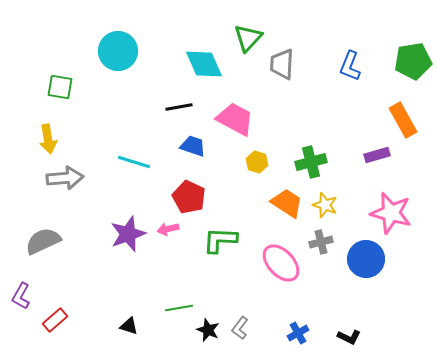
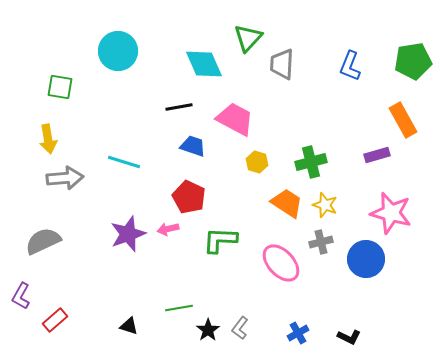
cyan line: moved 10 px left
black star: rotated 15 degrees clockwise
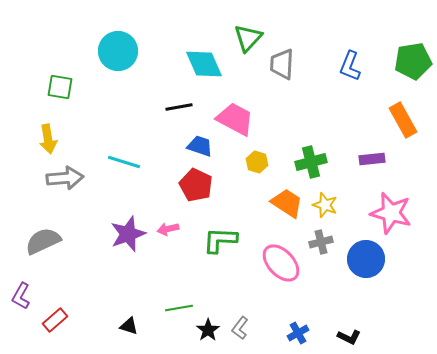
blue trapezoid: moved 7 px right
purple rectangle: moved 5 px left, 4 px down; rotated 10 degrees clockwise
red pentagon: moved 7 px right, 12 px up
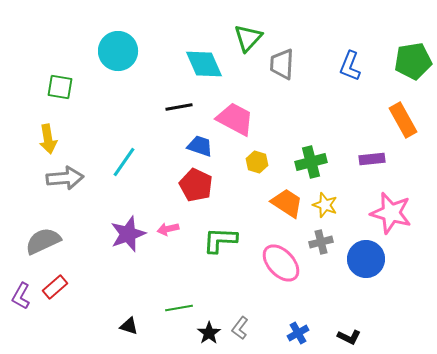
cyan line: rotated 72 degrees counterclockwise
red rectangle: moved 33 px up
black star: moved 1 px right, 3 px down
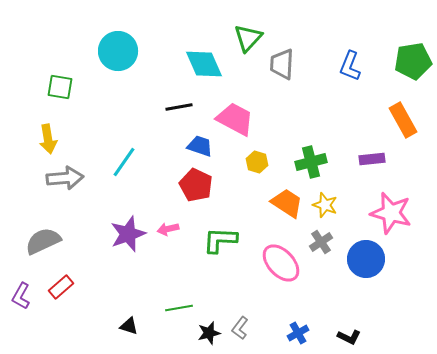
gray cross: rotated 20 degrees counterclockwise
red rectangle: moved 6 px right
black star: rotated 20 degrees clockwise
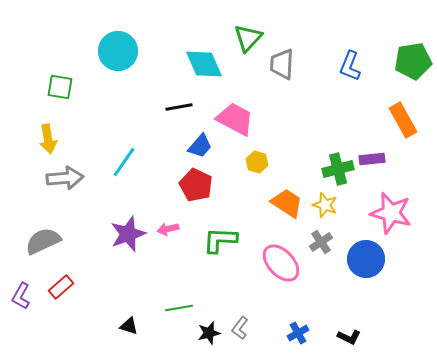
blue trapezoid: rotated 112 degrees clockwise
green cross: moved 27 px right, 7 px down
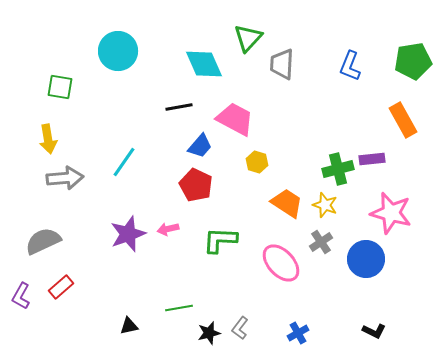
black triangle: rotated 30 degrees counterclockwise
black L-shape: moved 25 px right, 6 px up
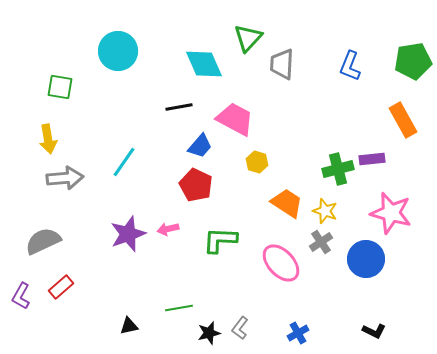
yellow star: moved 6 px down
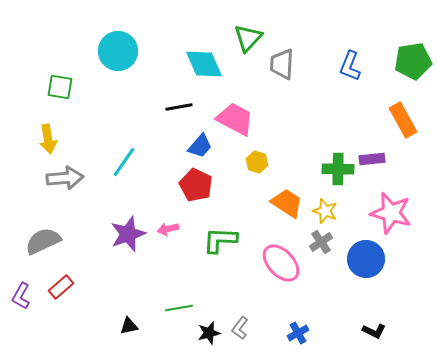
green cross: rotated 16 degrees clockwise
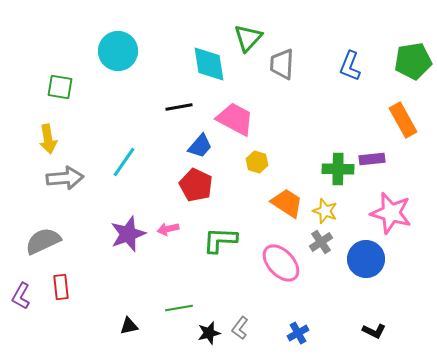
cyan diamond: moved 5 px right; rotated 15 degrees clockwise
red rectangle: rotated 55 degrees counterclockwise
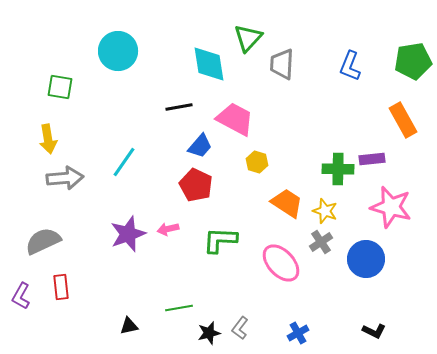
pink star: moved 6 px up
